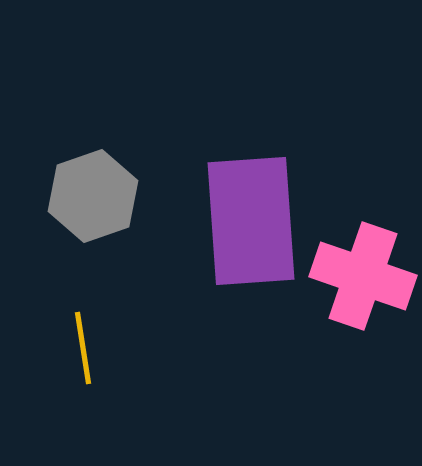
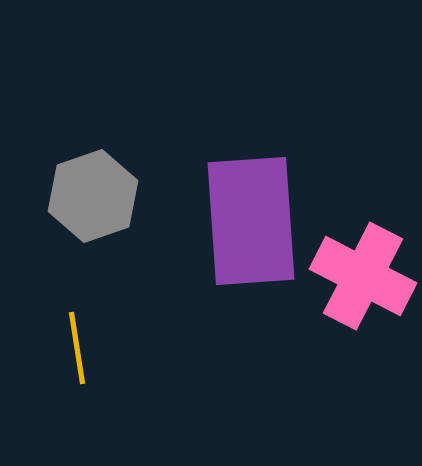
pink cross: rotated 8 degrees clockwise
yellow line: moved 6 px left
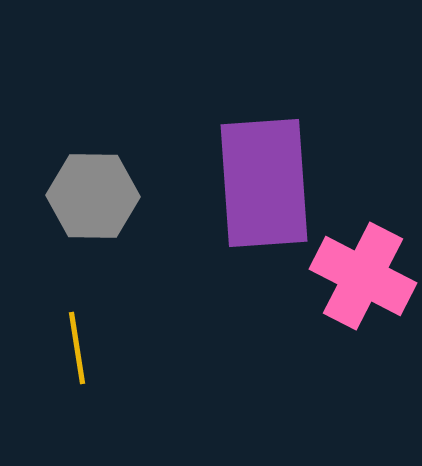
gray hexagon: rotated 20 degrees clockwise
purple rectangle: moved 13 px right, 38 px up
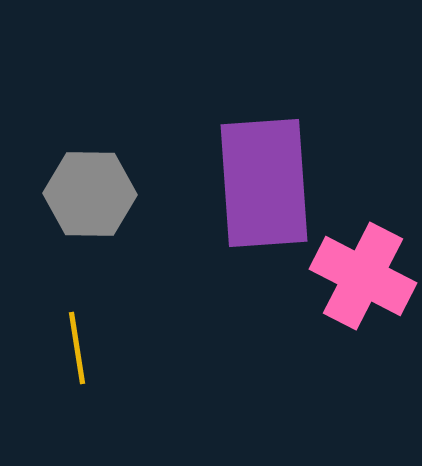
gray hexagon: moved 3 px left, 2 px up
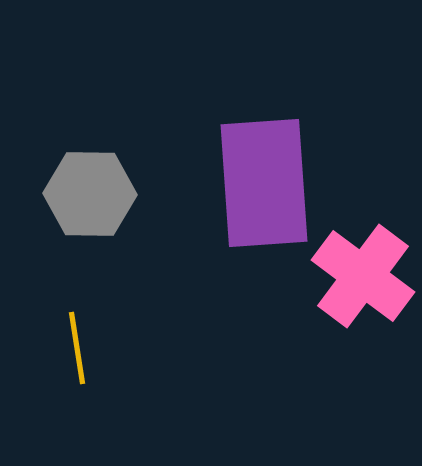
pink cross: rotated 10 degrees clockwise
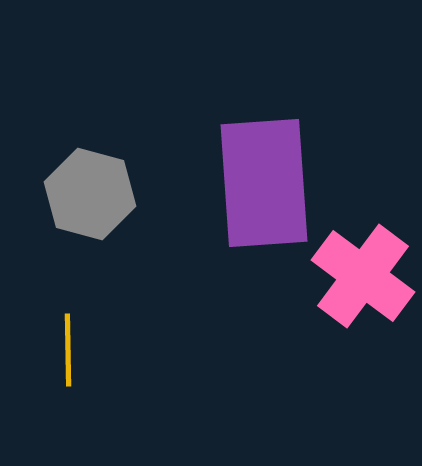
gray hexagon: rotated 14 degrees clockwise
yellow line: moved 9 px left, 2 px down; rotated 8 degrees clockwise
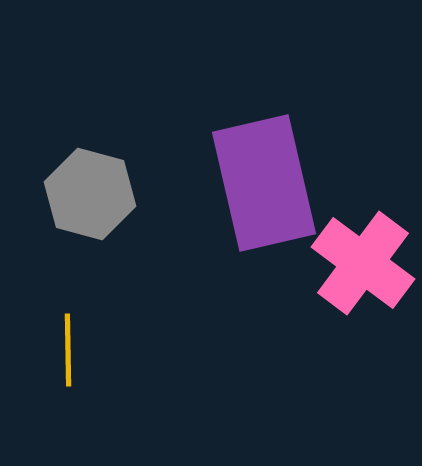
purple rectangle: rotated 9 degrees counterclockwise
pink cross: moved 13 px up
